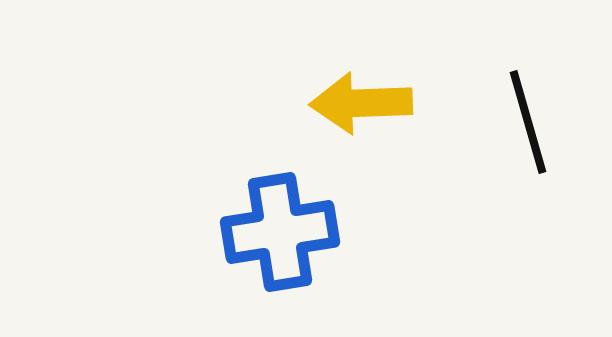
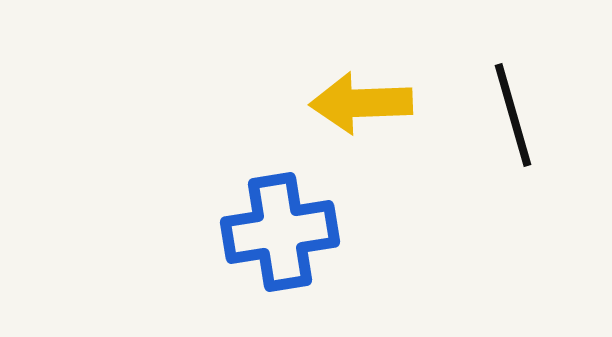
black line: moved 15 px left, 7 px up
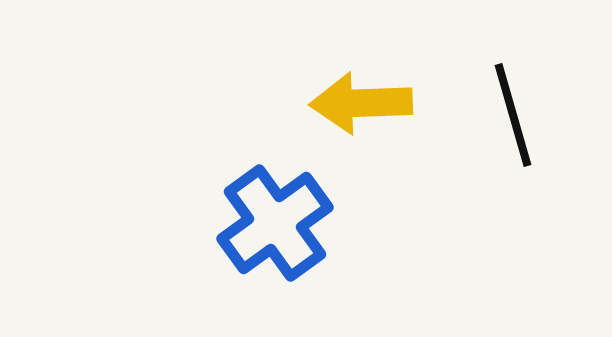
blue cross: moved 5 px left, 9 px up; rotated 27 degrees counterclockwise
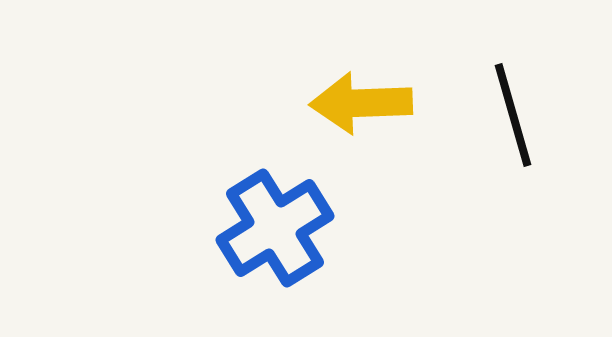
blue cross: moved 5 px down; rotated 4 degrees clockwise
